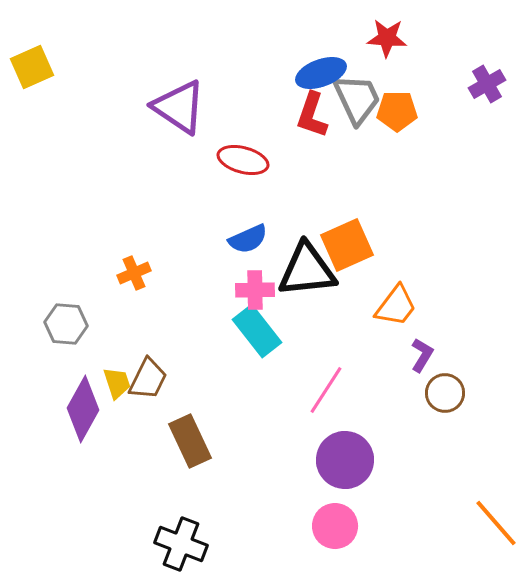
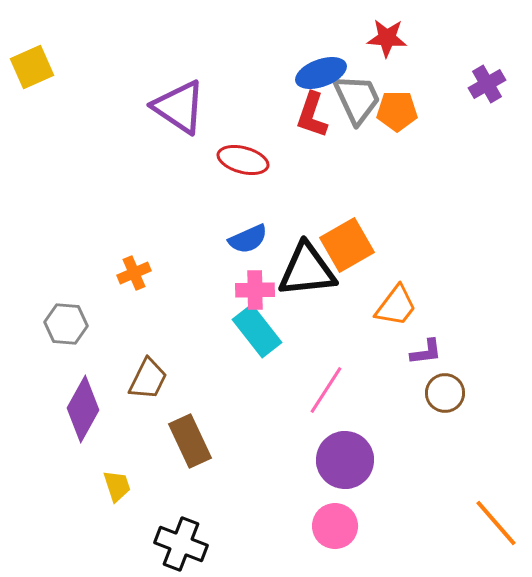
orange square: rotated 6 degrees counterclockwise
purple L-shape: moved 4 px right, 3 px up; rotated 52 degrees clockwise
yellow trapezoid: moved 103 px down
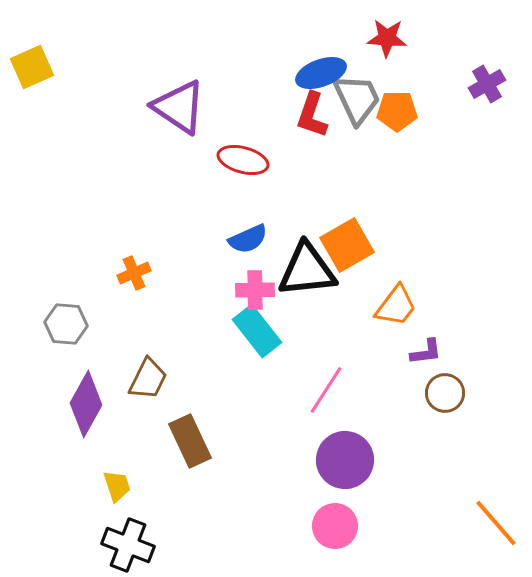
purple diamond: moved 3 px right, 5 px up
black cross: moved 53 px left, 1 px down
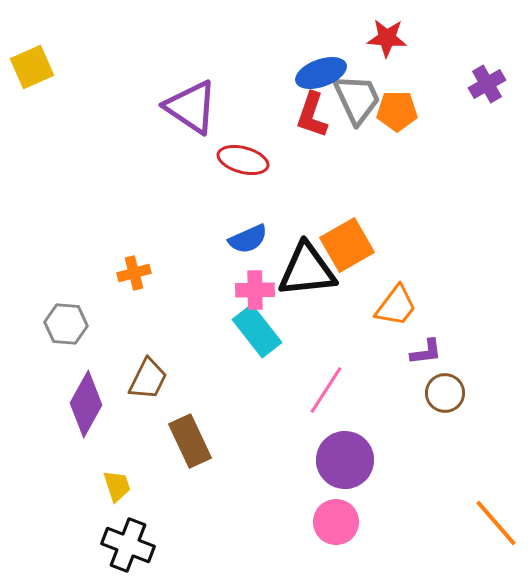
purple triangle: moved 12 px right
orange cross: rotated 8 degrees clockwise
pink circle: moved 1 px right, 4 px up
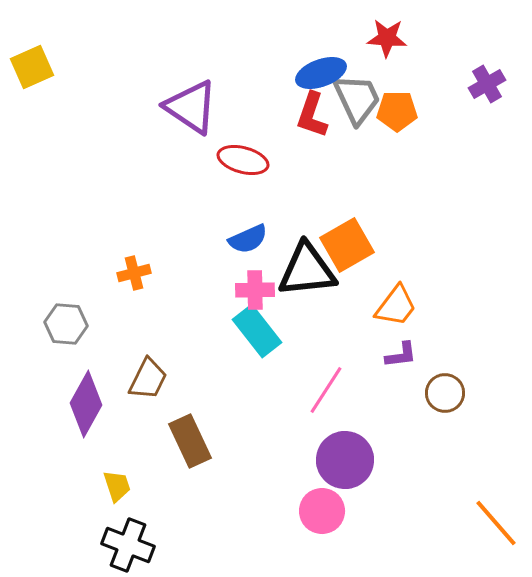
purple L-shape: moved 25 px left, 3 px down
pink circle: moved 14 px left, 11 px up
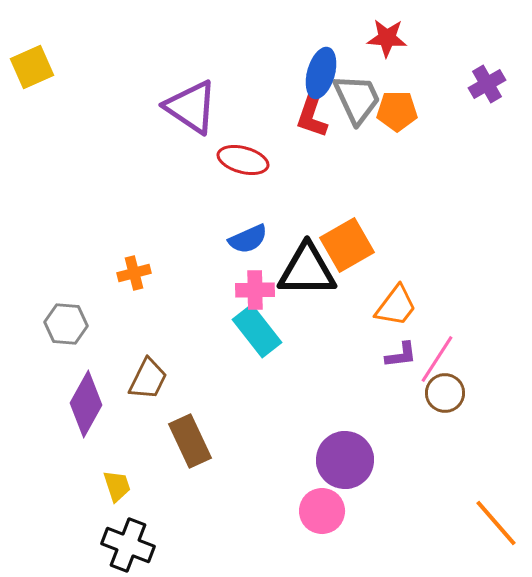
blue ellipse: rotated 54 degrees counterclockwise
black triangle: rotated 6 degrees clockwise
pink line: moved 111 px right, 31 px up
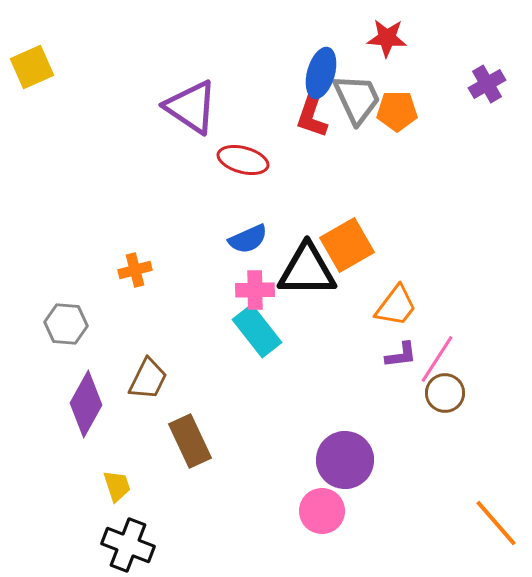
orange cross: moved 1 px right, 3 px up
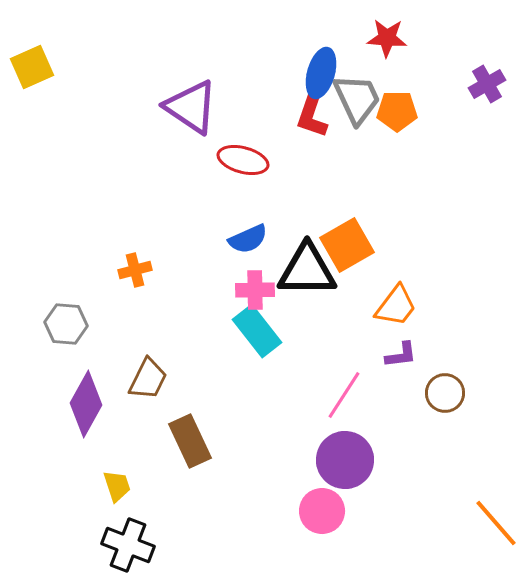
pink line: moved 93 px left, 36 px down
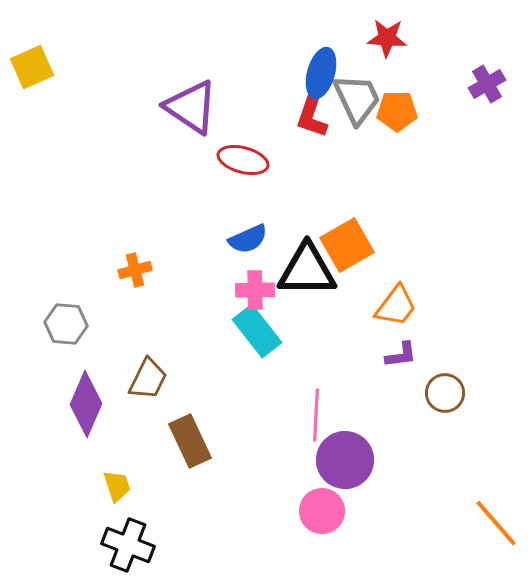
pink line: moved 28 px left, 20 px down; rotated 30 degrees counterclockwise
purple diamond: rotated 6 degrees counterclockwise
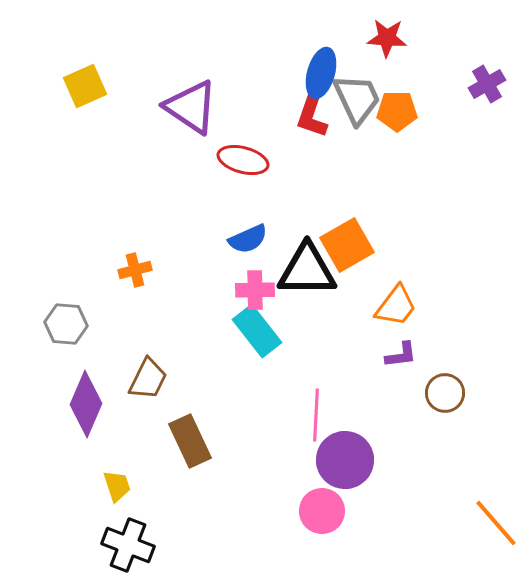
yellow square: moved 53 px right, 19 px down
